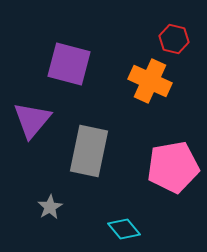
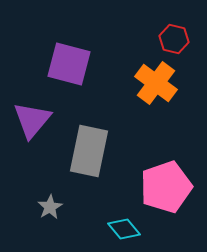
orange cross: moved 6 px right, 2 px down; rotated 12 degrees clockwise
pink pentagon: moved 7 px left, 20 px down; rotated 9 degrees counterclockwise
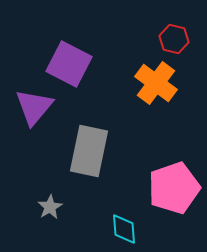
purple square: rotated 12 degrees clockwise
purple triangle: moved 2 px right, 13 px up
pink pentagon: moved 8 px right, 1 px down
cyan diamond: rotated 36 degrees clockwise
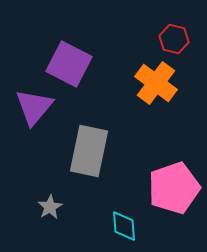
cyan diamond: moved 3 px up
